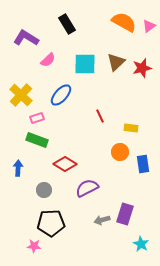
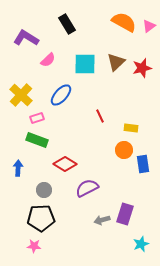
orange circle: moved 4 px right, 2 px up
black pentagon: moved 10 px left, 5 px up
cyan star: rotated 21 degrees clockwise
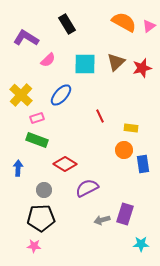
cyan star: rotated 21 degrees clockwise
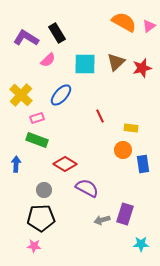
black rectangle: moved 10 px left, 9 px down
orange circle: moved 1 px left
blue arrow: moved 2 px left, 4 px up
purple semicircle: rotated 55 degrees clockwise
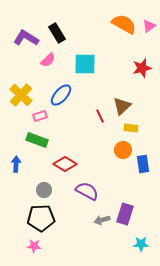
orange semicircle: moved 2 px down
brown triangle: moved 6 px right, 44 px down
pink rectangle: moved 3 px right, 2 px up
purple semicircle: moved 3 px down
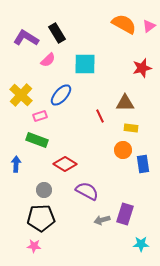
brown triangle: moved 3 px right, 3 px up; rotated 42 degrees clockwise
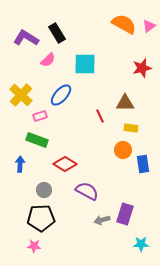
blue arrow: moved 4 px right
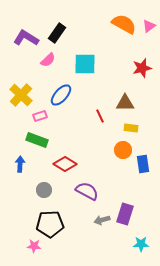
black rectangle: rotated 66 degrees clockwise
black pentagon: moved 9 px right, 6 px down
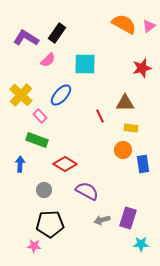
pink rectangle: rotated 64 degrees clockwise
purple rectangle: moved 3 px right, 4 px down
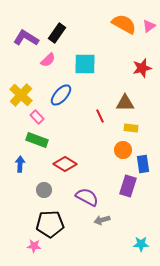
pink rectangle: moved 3 px left, 1 px down
purple semicircle: moved 6 px down
purple rectangle: moved 32 px up
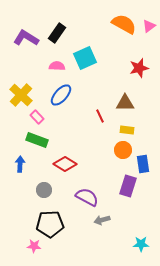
pink semicircle: moved 9 px right, 6 px down; rotated 133 degrees counterclockwise
cyan square: moved 6 px up; rotated 25 degrees counterclockwise
red star: moved 3 px left
yellow rectangle: moved 4 px left, 2 px down
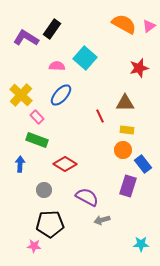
black rectangle: moved 5 px left, 4 px up
cyan square: rotated 25 degrees counterclockwise
blue rectangle: rotated 30 degrees counterclockwise
